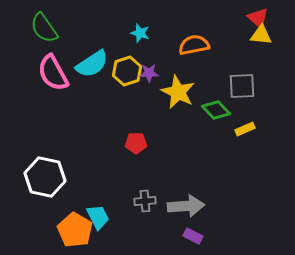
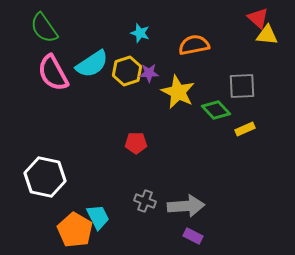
yellow triangle: moved 6 px right
gray cross: rotated 25 degrees clockwise
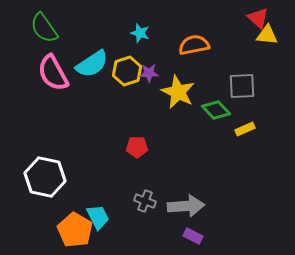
red pentagon: moved 1 px right, 4 px down
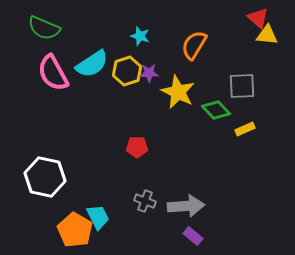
green semicircle: rotated 32 degrees counterclockwise
cyan star: moved 3 px down
orange semicircle: rotated 48 degrees counterclockwise
purple rectangle: rotated 12 degrees clockwise
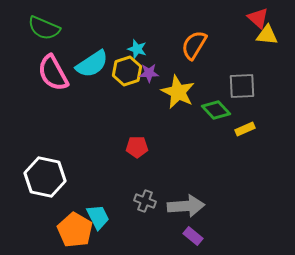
cyan star: moved 3 px left, 13 px down
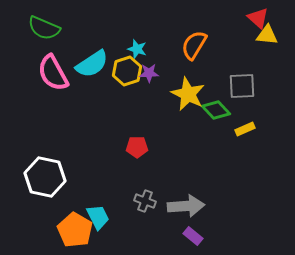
yellow star: moved 10 px right, 2 px down
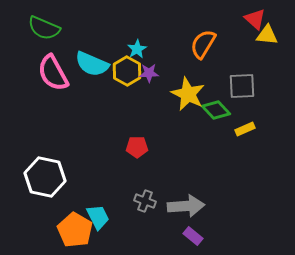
red triangle: moved 3 px left, 1 px down
orange semicircle: moved 9 px right, 1 px up
cyan star: rotated 24 degrees clockwise
cyan semicircle: rotated 56 degrees clockwise
yellow hexagon: rotated 12 degrees counterclockwise
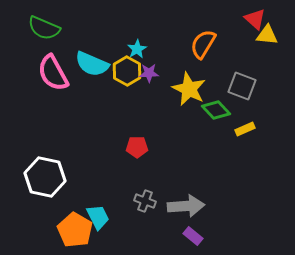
gray square: rotated 24 degrees clockwise
yellow star: moved 1 px right, 5 px up
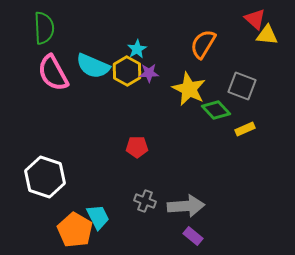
green semicircle: rotated 116 degrees counterclockwise
cyan semicircle: moved 1 px right, 2 px down
white hexagon: rotated 6 degrees clockwise
